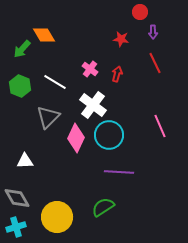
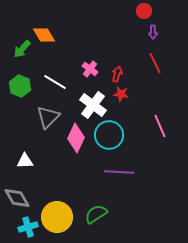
red circle: moved 4 px right, 1 px up
red star: moved 55 px down
green semicircle: moved 7 px left, 7 px down
cyan cross: moved 12 px right
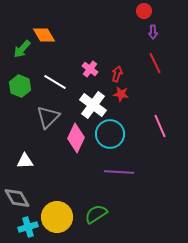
cyan circle: moved 1 px right, 1 px up
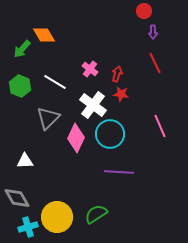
gray triangle: moved 1 px down
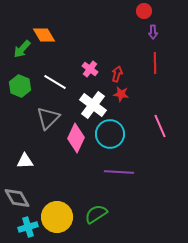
red line: rotated 25 degrees clockwise
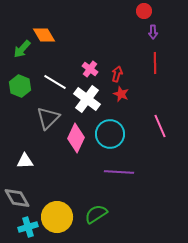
red star: rotated 14 degrees clockwise
white cross: moved 6 px left, 6 px up
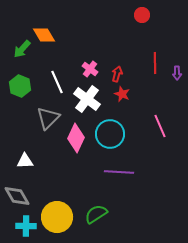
red circle: moved 2 px left, 4 px down
purple arrow: moved 24 px right, 41 px down
white line: moved 2 px right; rotated 35 degrees clockwise
red star: moved 1 px right
gray diamond: moved 2 px up
cyan cross: moved 2 px left, 1 px up; rotated 18 degrees clockwise
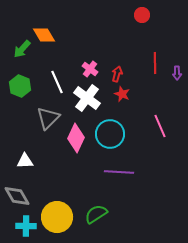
white cross: moved 1 px up
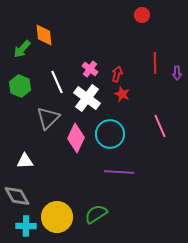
orange diamond: rotated 25 degrees clockwise
